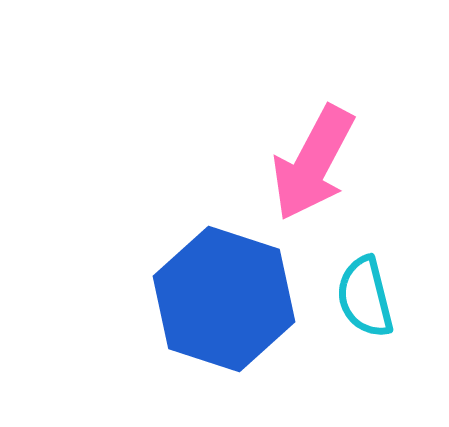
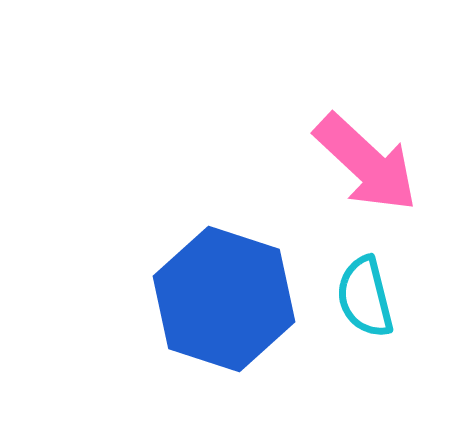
pink arrow: moved 53 px right; rotated 75 degrees counterclockwise
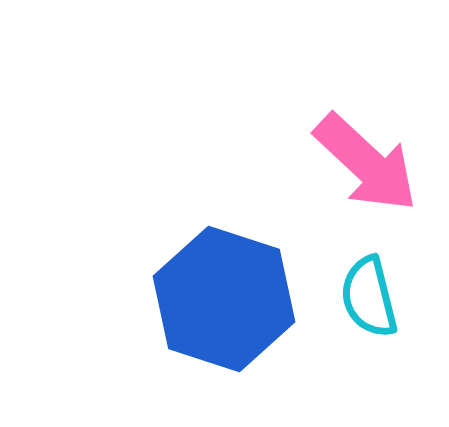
cyan semicircle: moved 4 px right
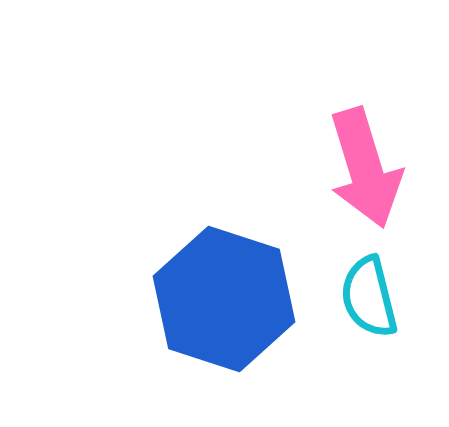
pink arrow: moved 1 px left, 5 px down; rotated 30 degrees clockwise
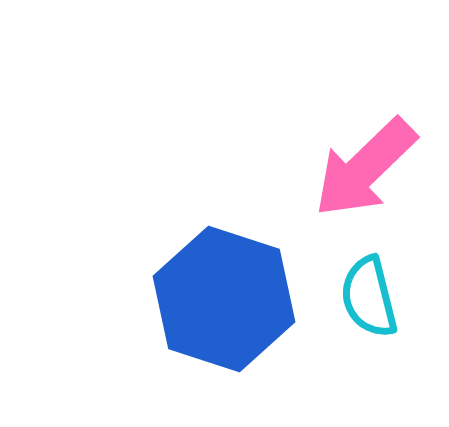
pink arrow: rotated 63 degrees clockwise
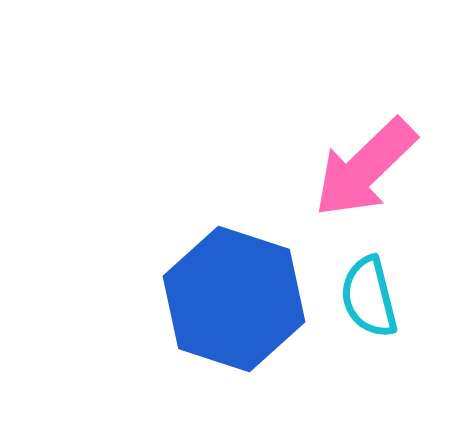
blue hexagon: moved 10 px right
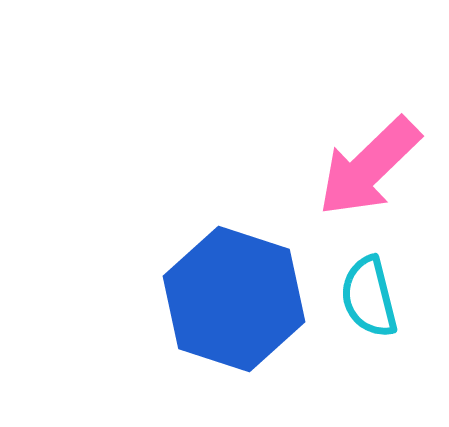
pink arrow: moved 4 px right, 1 px up
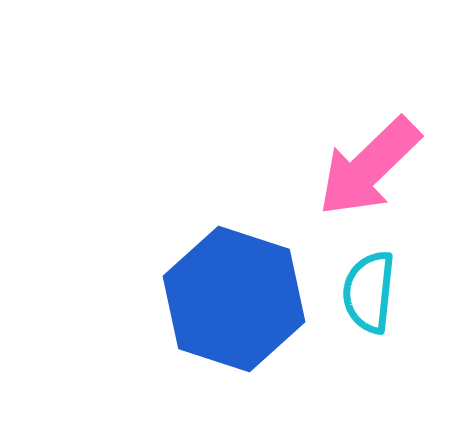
cyan semicircle: moved 5 px up; rotated 20 degrees clockwise
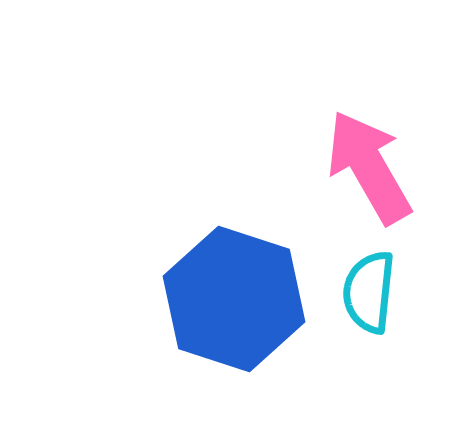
pink arrow: rotated 104 degrees clockwise
